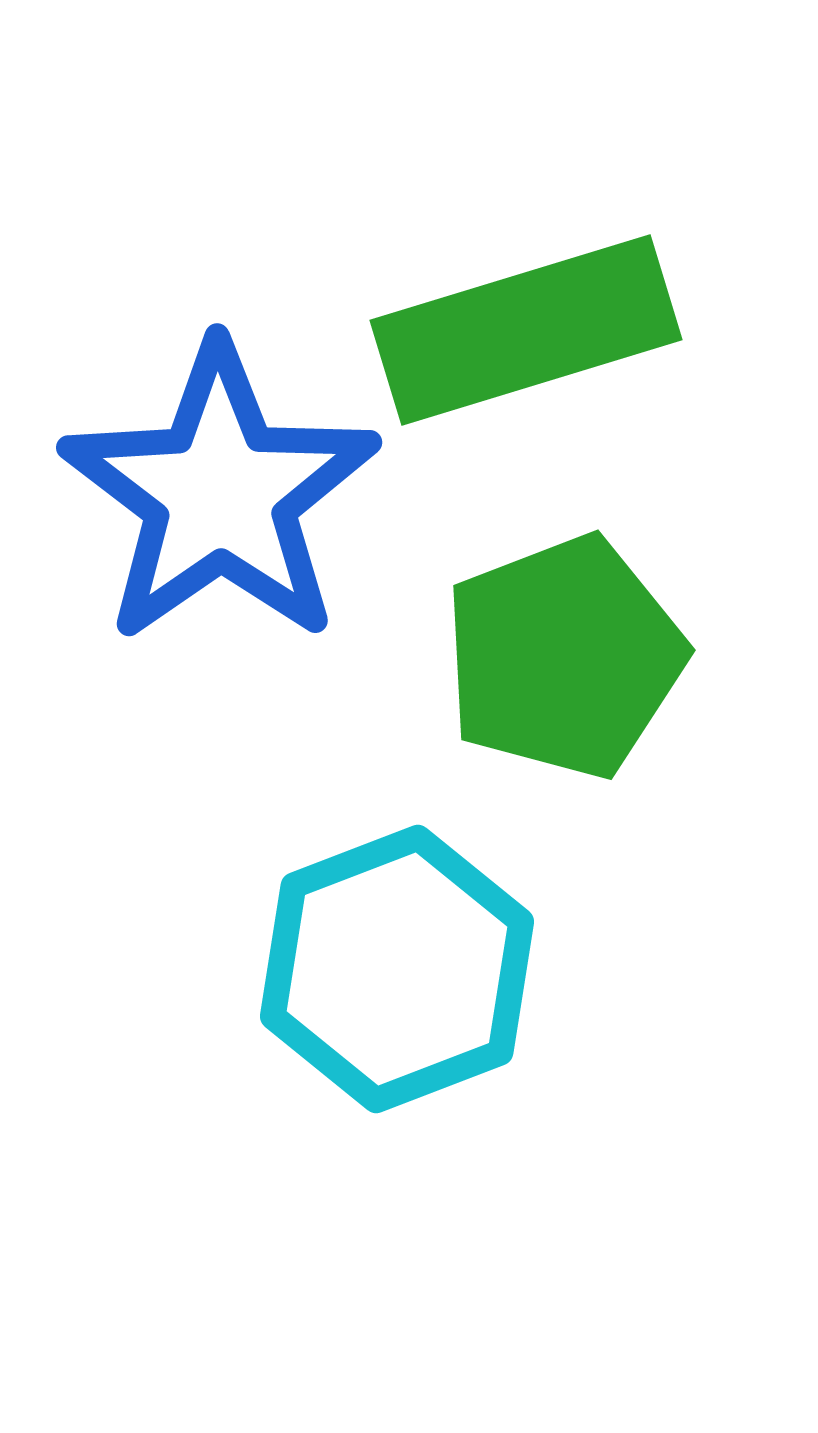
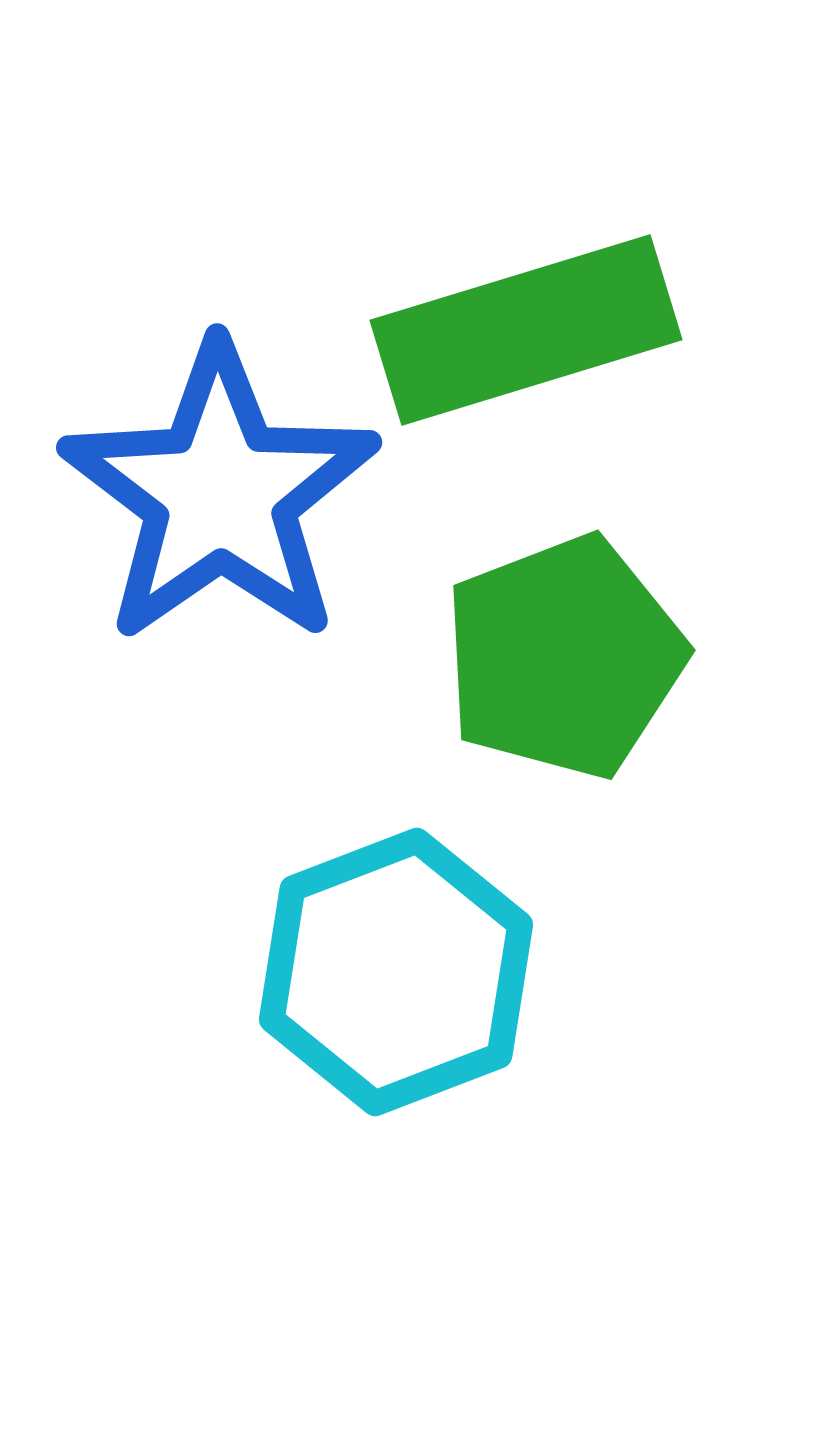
cyan hexagon: moved 1 px left, 3 px down
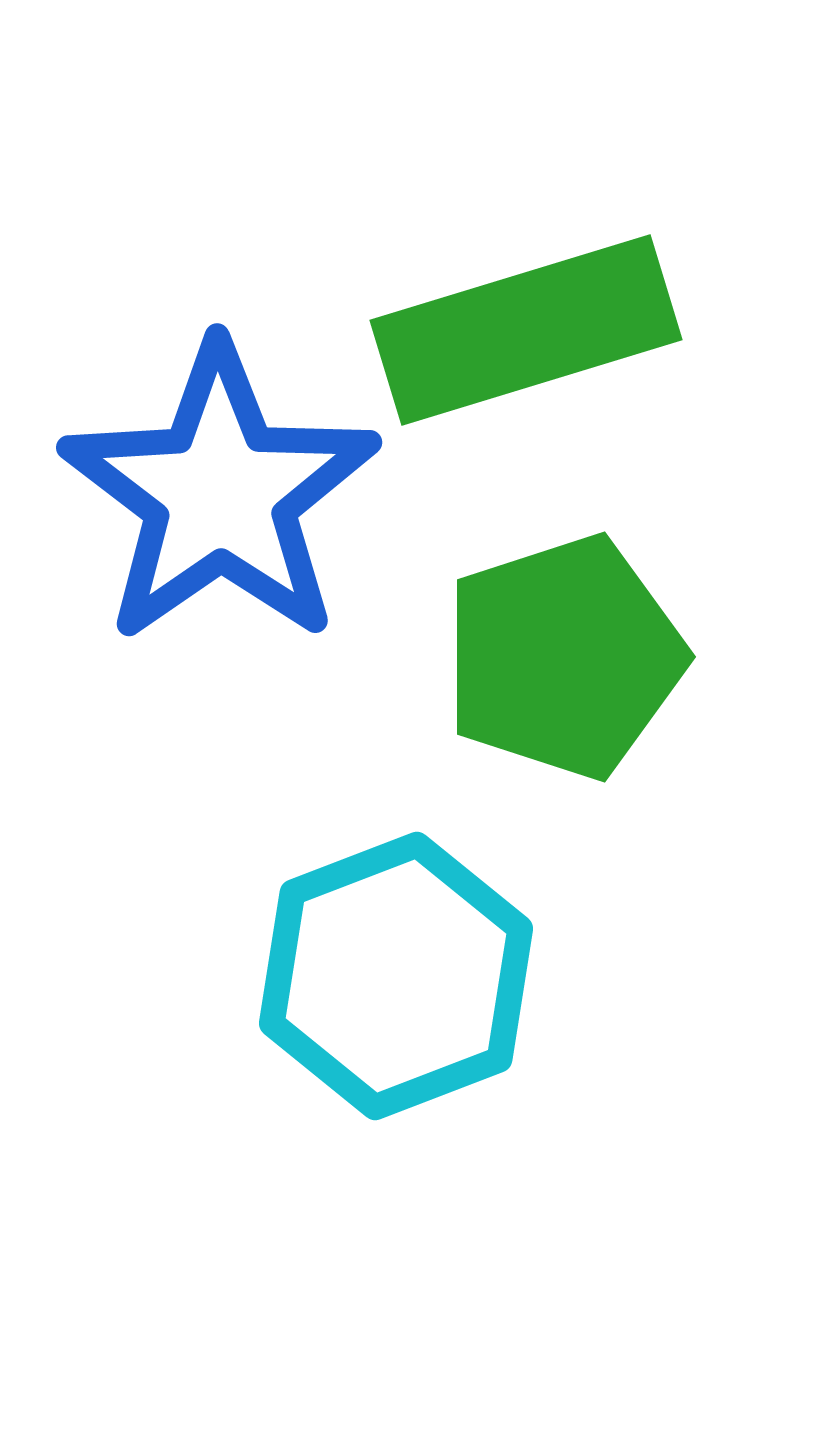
green pentagon: rotated 3 degrees clockwise
cyan hexagon: moved 4 px down
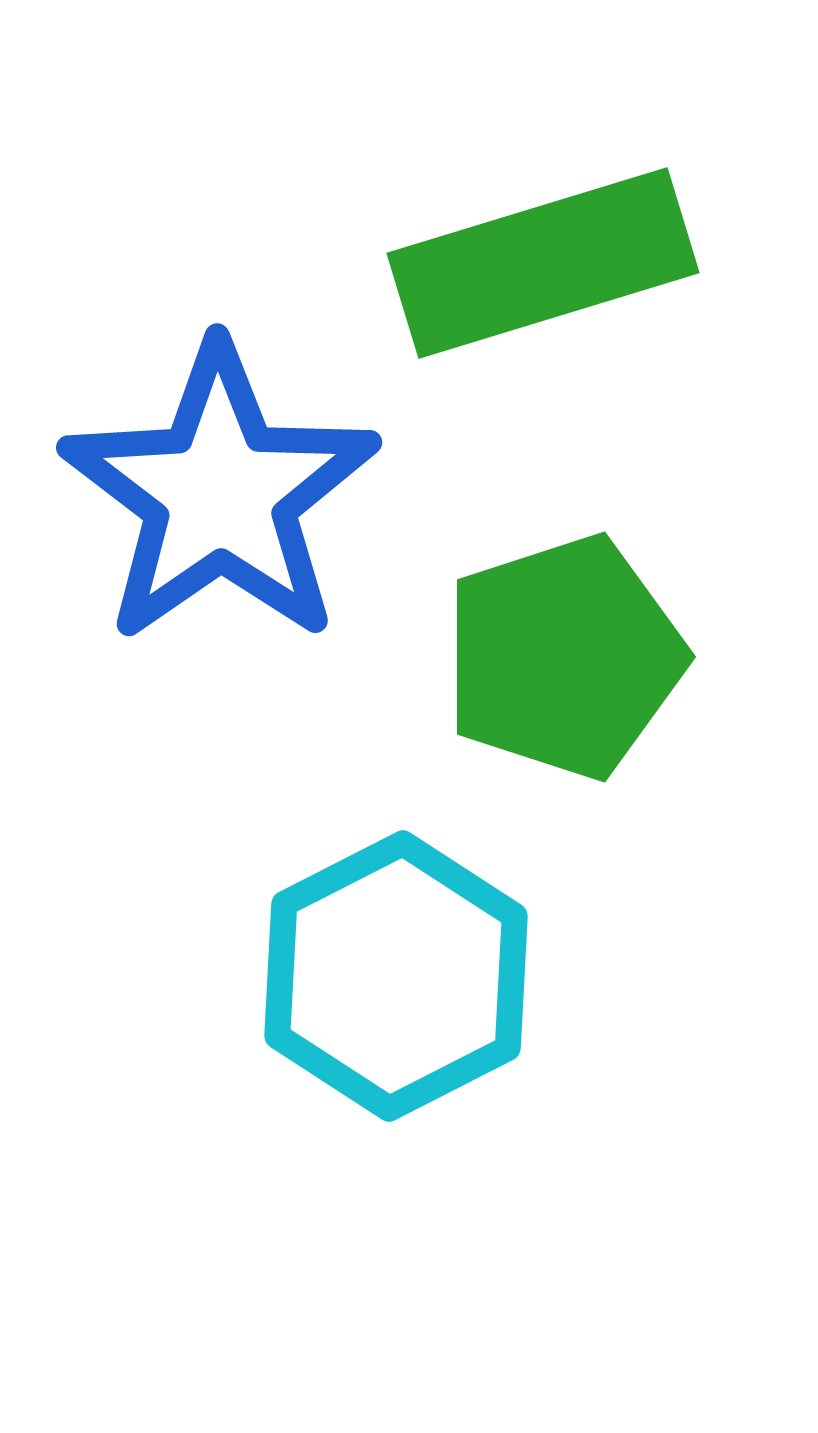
green rectangle: moved 17 px right, 67 px up
cyan hexagon: rotated 6 degrees counterclockwise
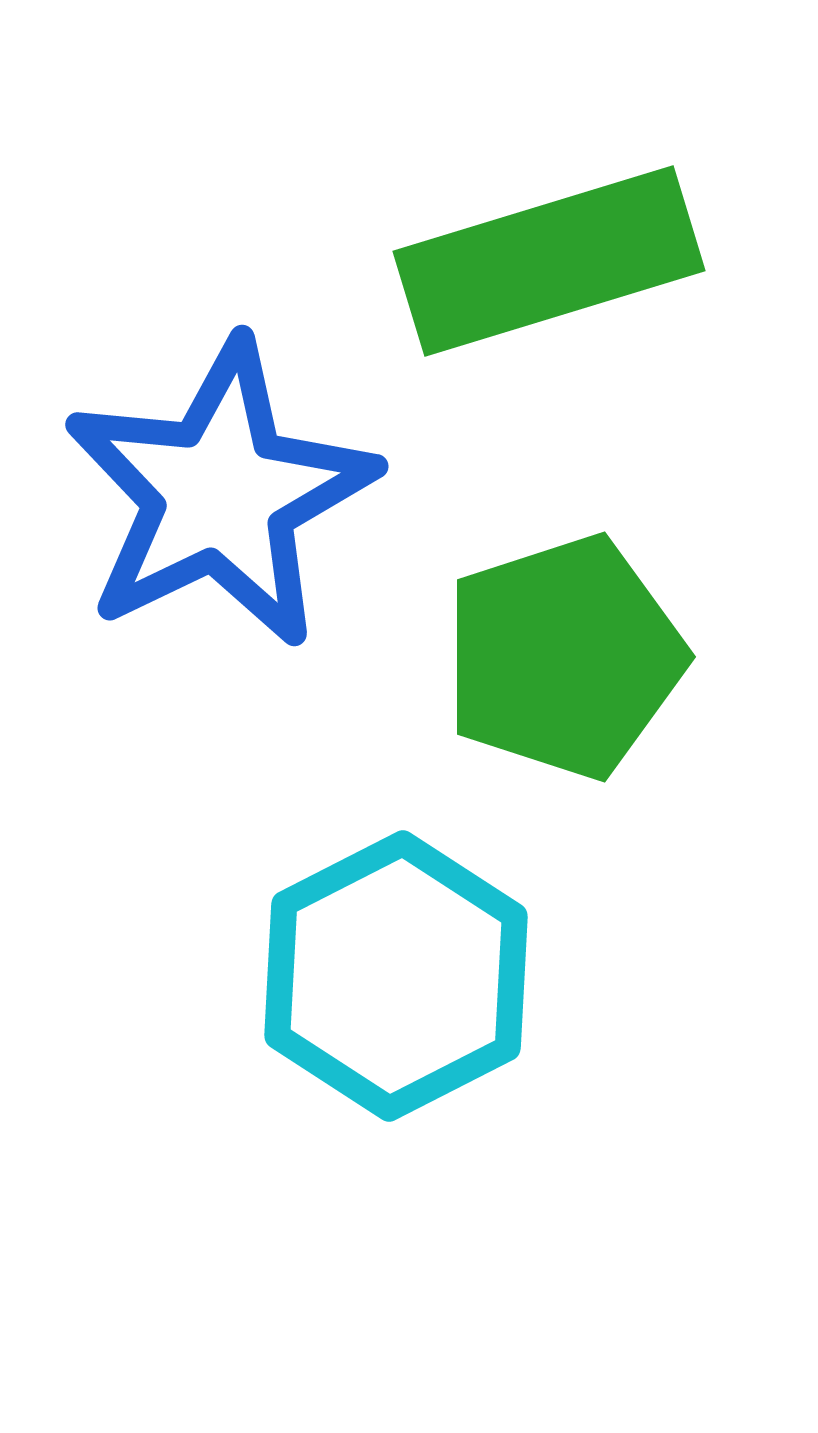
green rectangle: moved 6 px right, 2 px up
blue star: rotated 9 degrees clockwise
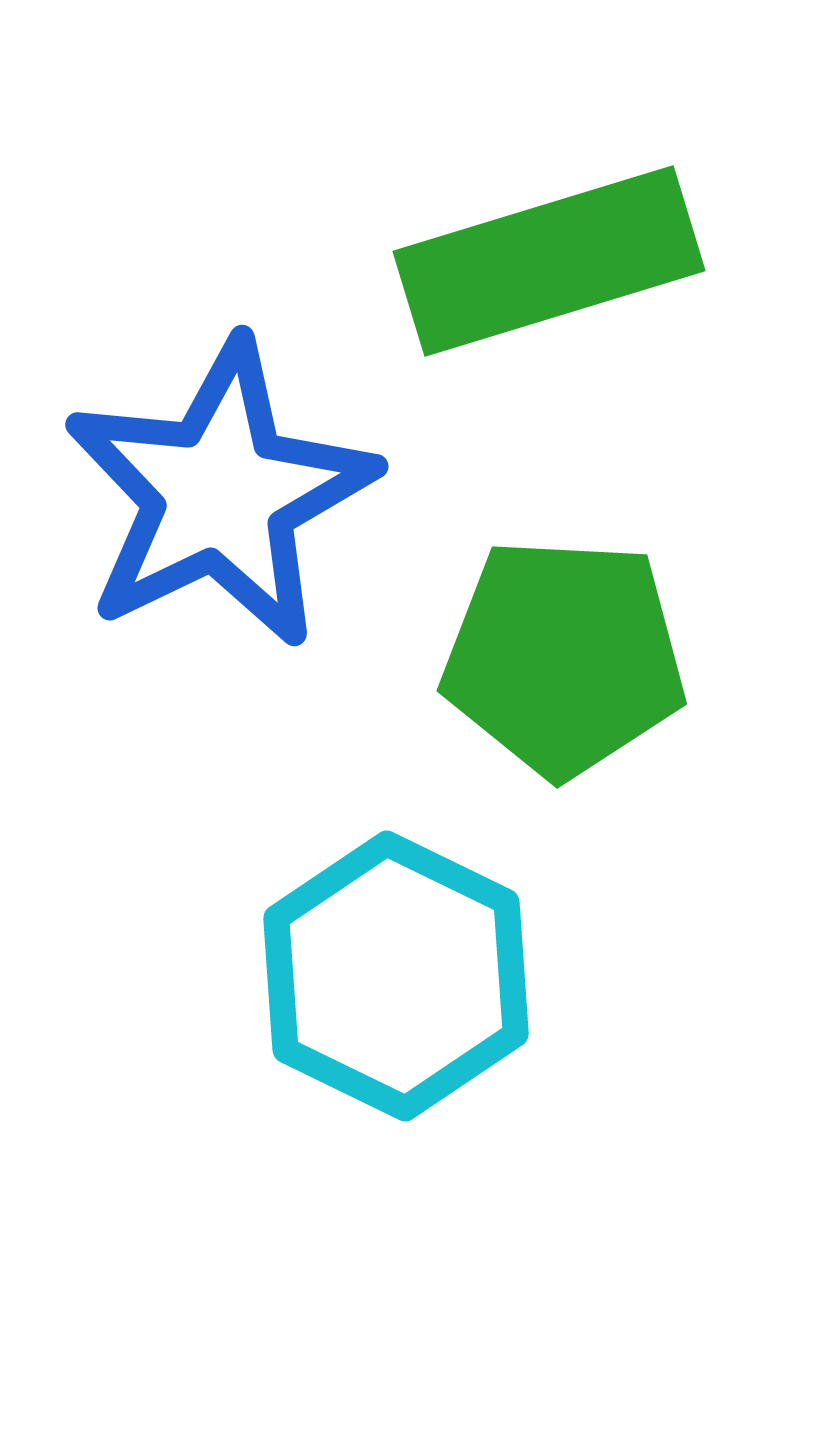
green pentagon: rotated 21 degrees clockwise
cyan hexagon: rotated 7 degrees counterclockwise
